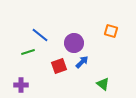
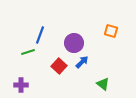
blue line: rotated 72 degrees clockwise
red square: rotated 28 degrees counterclockwise
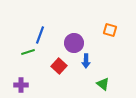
orange square: moved 1 px left, 1 px up
blue arrow: moved 4 px right, 1 px up; rotated 136 degrees clockwise
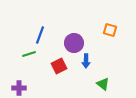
green line: moved 1 px right, 2 px down
red square: rotated 21 degrees clockwise
purple cross: moved 2 px left, 3 px down
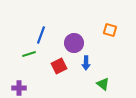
blue line: moved 1 px right
blue arrow: moved 2 px down
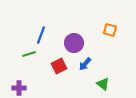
blue arrow: moved 1 px left, 1 px down; rotated 40 degrees clockwise
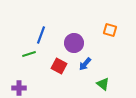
red square: rotated 35 degrees counterclockwise
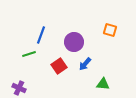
purple circle: moved 1 px up
red square: rotated 28 degrees clockwise
green triangle: rotated 32 degrees counterclockwise
purple cross: rotated 24 degrees clockwise
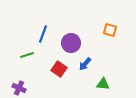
blue line: moved 2 px right, 1 px up
purple circle: moved 3 px left, 1 px down
green line: moved 2 px left, 1 px down
red square: moved 3 px down; rotated 21 degrees counterclockwise
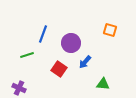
blue arrow: moved 2 px up
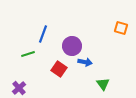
orange square: moved 11 px right, 2 px up
purple circle: moved 1 px right, 3 px down
green line: moved 1 px right, 1 px up
blue arrow: rotated 120 degrees counterclockwise
green triangle: rotated 48 degrees clockwise
purple cross: rotated 24 degrees clockwise
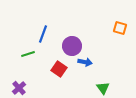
orange square: moved 1 px left
green triangle: moved 4 px down
